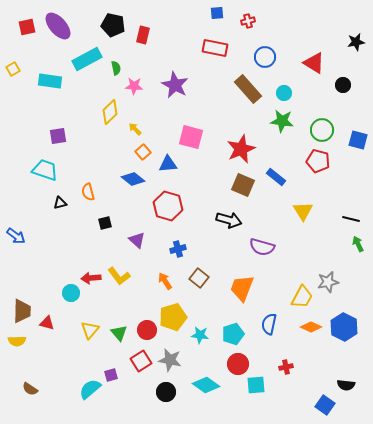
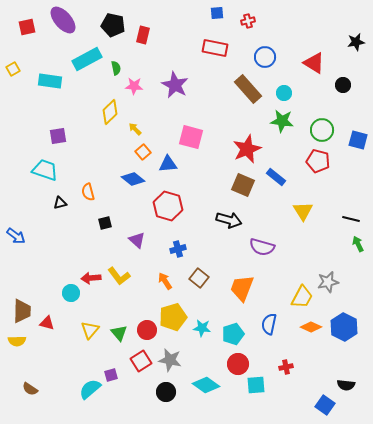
purple ellipse at (58, 26): moved 5 px right, 6 px up
red star at (241, 149): moved 6 px right
cyan star at (200, 335): moved 2 px right, 7 px up
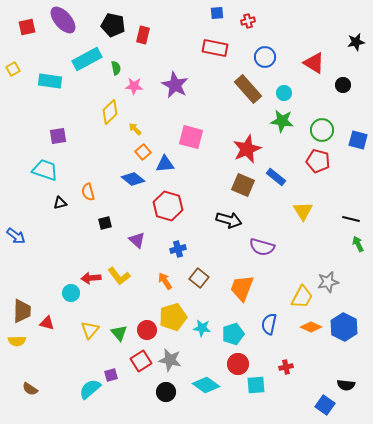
blue triangle at (168, 164): moved 3 px left
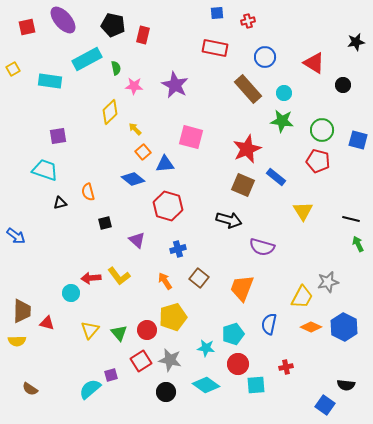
cyan star at (202, 328): moved 4 px right, 20 px down
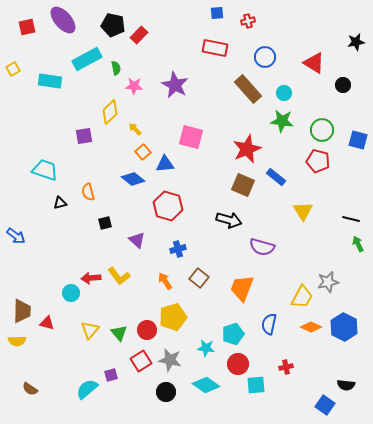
red rectangle at (143, 35): moved 4 px left; rotated 30 degrees clockwise
purple square at (58, 136): moved 26 px right
cyan semicircle at (90, 389): moved 3 px left
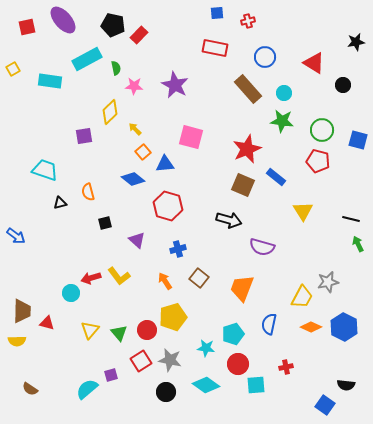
red arrow at (91, 278): rotated 12 degrees counterclockwise
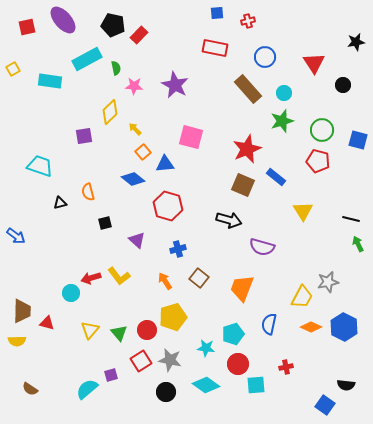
red triangle at (314, 63): rotated 25 degrees clockwise
green star at (282, 121): rotated 25 degrees counterclockwise
cyan trapezoid at (45, 170): moved 5 px left, 4 px up
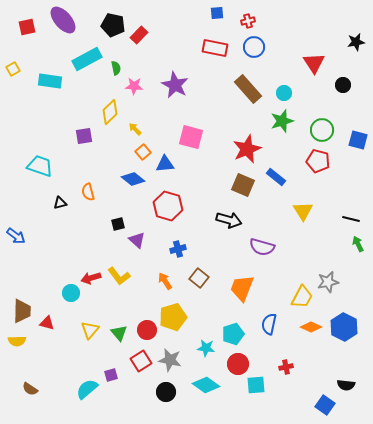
blue circle at (265, 57): moved 11 px left, 10 px up
black square at (105, 223): moved 13 px right, 1 px down
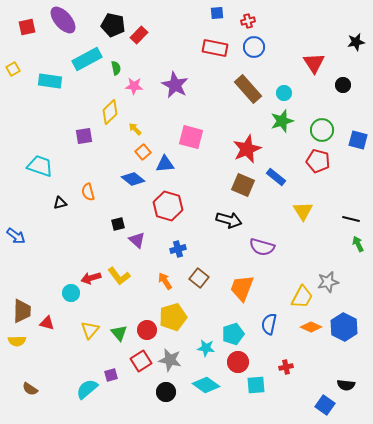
red circle at (238, 364): moved 2 px up
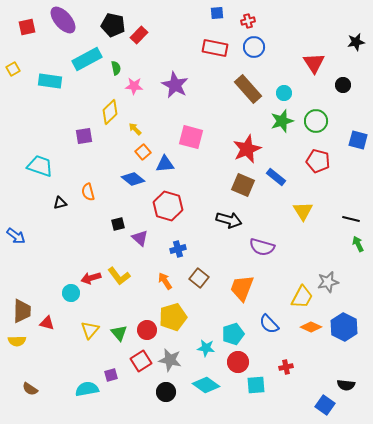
green circle at (322, 130): moved 6 px left, 9 px up
purple triangle at (137, 240): moved 3 px right, 2 px up
blue semicircle at (269, 324): rotated 55 degrees counterclockwise
cyan semicircle at (87, 389): rotated 30 degrees clockwise
